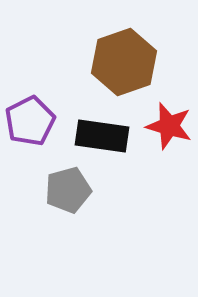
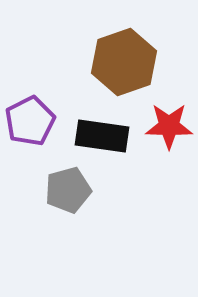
red star: rotated 15 degrees counterclockwise
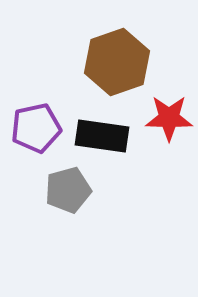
brown hexagon: moved 7 px left
purple pentagon: moved 6 px right, 7 px down; rotated 15 degrees clockwise
red star: moved 8 px up
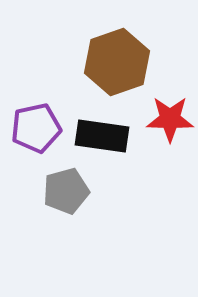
red star: moved 1 px right, 1 px down
gray pentagon: moved 2 px left, 1 px down
